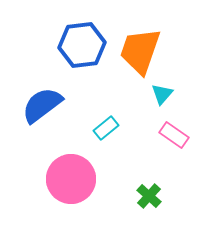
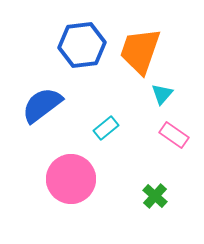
green cross: moved 6 px right
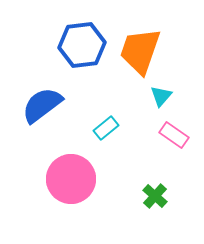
cyan triangle: moved 1 px left, 2 px down
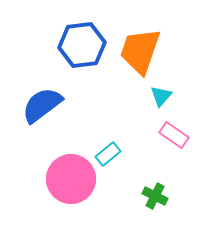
cyan rectangle: moved 2 px right, 26 px down
green cross: rotated 15 degrees counterclockwise
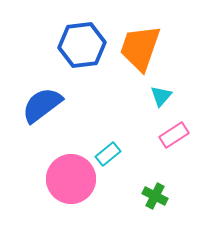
orange trapezoid: moved 3 px up
pink rectangle: rotated 68 degrees counterclockwise
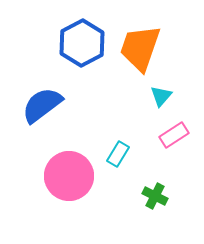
blue hexagon: moved 2 px up; rotated 21 degrees counterclockwise
cyan rectangle: moved 10 px right; rotated 20 degrees counterclockwise
pink circle: moved 2 px left, 3 px up
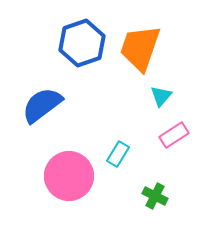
blue hexagon: rotated 9 degrees clockwise
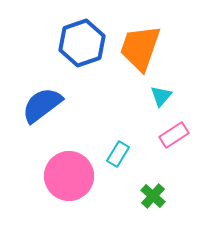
green cross: moved 2 px left; rotated 15 degrees clockwise
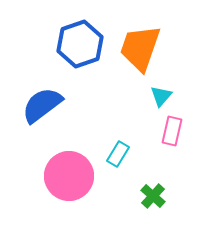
blue hexagon: moved 2 px left, 1 px down
pink rectangle: moved 2 px left, 4 px up; rotated 44 degrees counterclockwise
